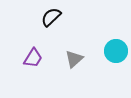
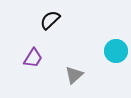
black semicircle: moved 1 px left, 3 px down
gray triangle: moved 16 px down
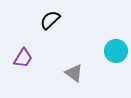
purple trapezoid: moved 10 px left
gray triangle: moved 2 px up; rotated 42 degrees counterclockwise
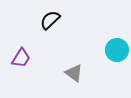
cyan circle: moved 1 px right, 1 px up
purple trapezoid: moved 2 px left
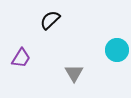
gray triangle: rotated 24 degrees clockwise
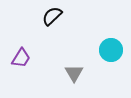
black semicircle: moved 2 px right, 4 px up
cyan circle: moved 6 px left
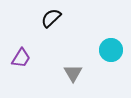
black semicircle: moved 1 px left, 2 px down
gray triangle: moved 1 px left
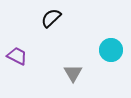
purple trapezoid: moved 4 px left, 2 px up; rotated 95 degrees counterclockwise
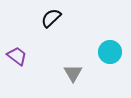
cyan circle: moved 1 px left, 2 px down
purple trapezoid: rotated 10 degrees clockwise
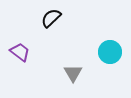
purple trapezoid: moved 3 px right, 4 px up
